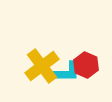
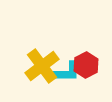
red hexagon: rotated 10 degrees clockwise
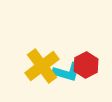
cyan L-shape: rotated 16 degrees clockwise
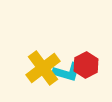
yellow cross: moved 1 px right, 2 px down
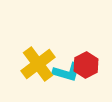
yellow cross: moved 5 px left, 4 px up
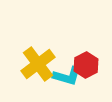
cyan L-shape: moved 4 px down
